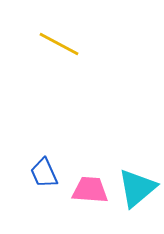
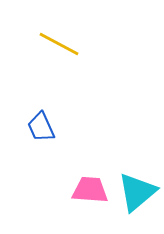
blue trapezoid: moved 3 px left, 46 px up
cyan triangle: moved 4 px down
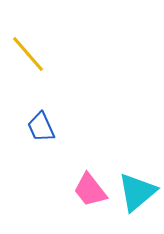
yellow line: moved 31 px left, 10 px down; rotated 21 degrees clockwise
pink trapezoid: rotated 132 degrees counterclockwise
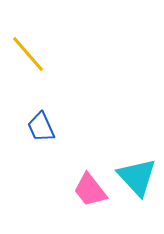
cyan triangle: moved 15 px up; rotated 33 degrees counterclockwise
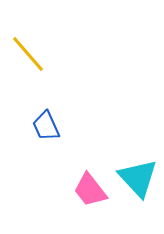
blue trapezoid: moved 5 px right, 1 px up
cyan triangle: moved 1 px right, 1 px down
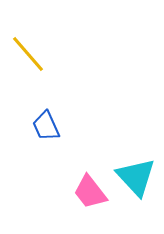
cyan triangle: moved 2 px left, 1 px up
pink trapezoid: moved 2 px down
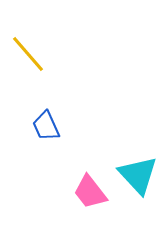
cyan triangle: moved 2 px right, 2 px up
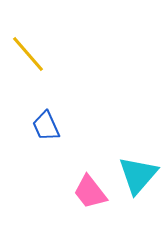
cyan triangle: rotated 24 degrees clockwise
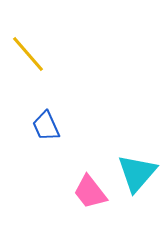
cyan triangle: moved 1 px left, 2 px up
